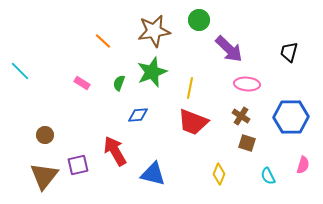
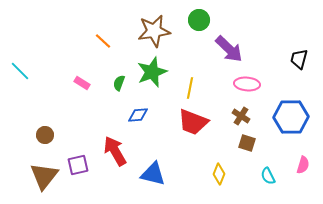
black trapezoid: moved 10 px right, 7 px down
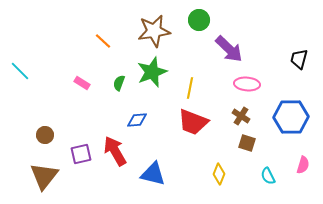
blue diamond: moved 1 px left, 5 px down
purple square: moved 3 px right, 11 px up
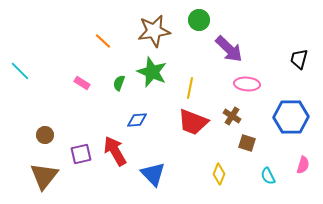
green star: rotated 28 degrees counterclockwise
brown cross: moved 9 px left
blue triangle: rotated 32 degrees clockwise
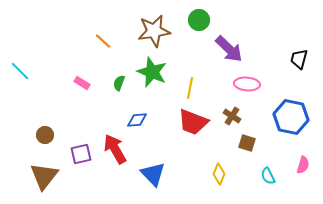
blue hexagon: rotated 12 degrees clockwise
red arrow: moved 2 px up
